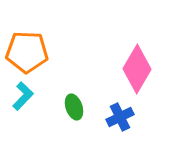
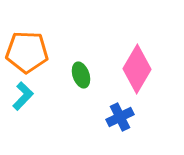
green ellipse: moved 7 px right, 32 px up
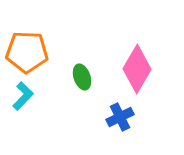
green ellipse: moved 1 px right, 2 px down
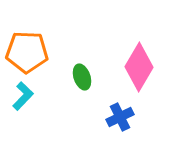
pink diamond: moved 2 px right, 2 px up
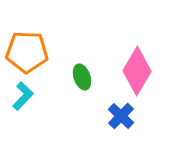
pink diamond: moved 2 px left, 4 px down
blue cross: moved 1 px right, 1 px up; rotated 20 degrees counterclockwise
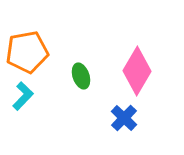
orange pentagon: rotated 12 degrees counterclockwise
green ellipse: moved 1 px left, 1 px up
blue cross: moved 3 px right, 2 px down
